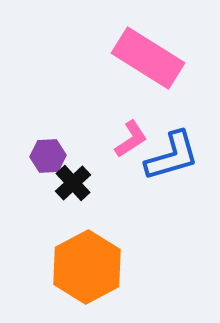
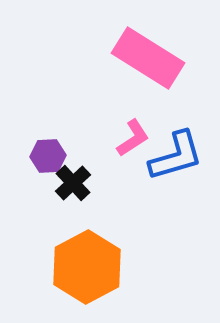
pink L-shape: moved 2 px right, 1 px up
blue L-shape: moved 4 px right
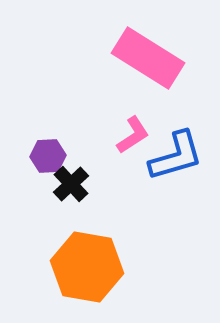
pink L-shape: moved 3 px up
black cross: moved 2 px left, 1 px down
orange hexagon: rotated 22 degrees counterclockwise
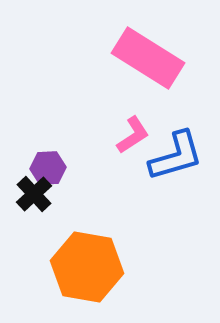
purple hexagon: moved 12 px down
black cross: moved 37 px left, 10 px down
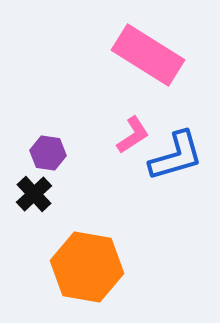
pink rectangle: moved 3 px up
purple hexagon: moved 15 px up; rotated 12 degrees clockwise
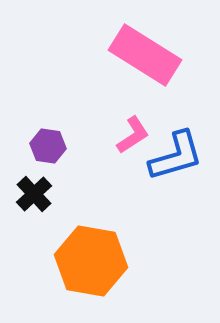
pink rectangle: moved 3 px left
purple hexagon: moved 7 px up
orange hexagon: moved 4 px right, 6 px up
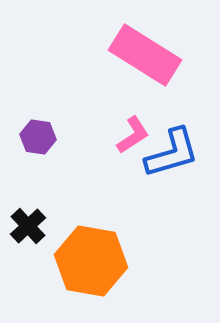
purple hexagon: moved 10 px left, 9 px up
blue L-shape: moved 4 px left, 3 px up
black cross: moved 6 px left, 32 px down
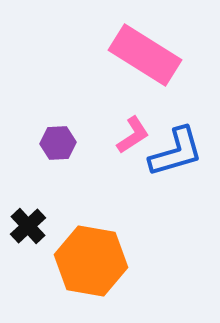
purple hexagon: moved 20 px right, 6 px down; rotated 12 degrees counterclockwise
blue L-shape: moved 4 px right, 1 px up
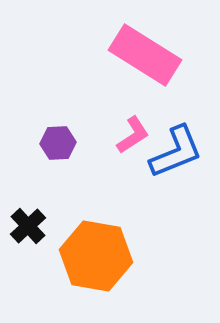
blue L-shape: rotated 6 degrees counterclockwise
orange hexagon: moved 5 px right, 5 px up
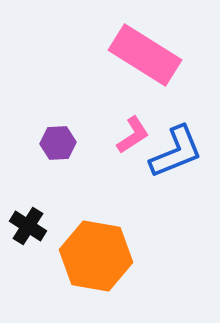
black cross: rotated 15 degrees counterclockwise
